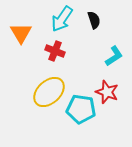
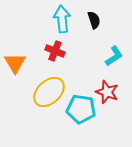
cyan arrow: rotated 140 degrees clockwise
orange triangle: moved 6 px left, 30 px down
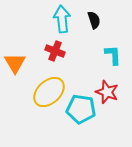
cyan L-shape: moved 1 px left, 1 px up; rotated 60 degrees counterclockwise
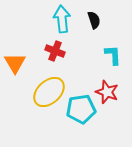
cyan pentagon: rotated 16 degrees counterclockwise
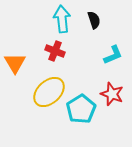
cyan L-shape: rotated 70 degrees clockwise
red star: moved 5 px right, 2 px down
cyan pentagon: rotated 24 degrees counterclockwise
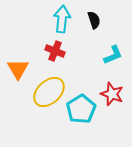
cyan arrow: rotated 12 degrees clockwise
orange triangle: moved 3 px right, 6 px down
